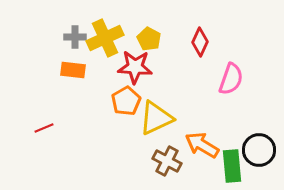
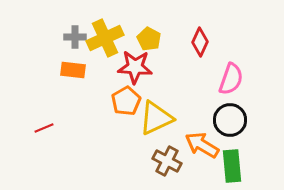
black circle: moved 29 px left, 30 px up
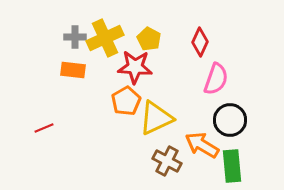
pink semicircle: moved 15 px left
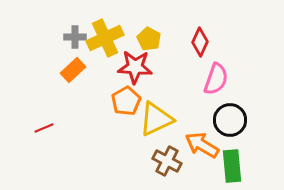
orange rectangle: rotated 50 degrees counterclockwise
yellow triangle: moved 1 px down
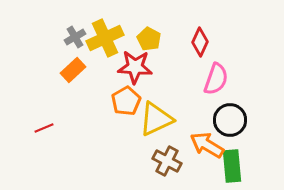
gray cross: rotated 30 degrees counterclockwise
orange arrow: moved 5 px right
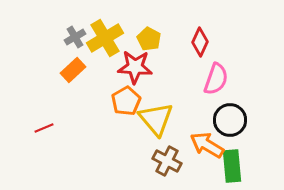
yellow cross: rotated 6 degrees counterclockwise
yellow triangle: rotated 45 degrees counterclockwise
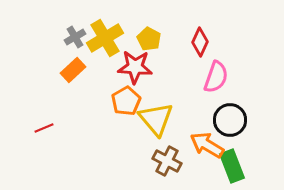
pink semicircle: moved 2 px up
green rectangle: rotated 16 degrees counterclockwise
